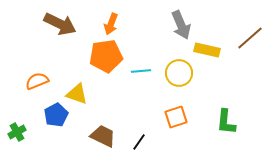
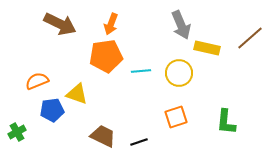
yellow rectangle: moved 2 px up
blue pentagon: moved 4 px left, 5 px up; rotated 20 degrees clockwise
black line: rotated 36 degrees clockwise
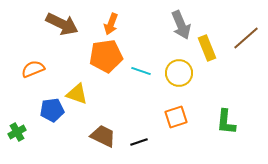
brown arrow: moved 2 px right
brown line: moved 4 px left
yellow rectangle: rotated 55 degrees clockwise
cyan line: rotated 24 degrees clockwise
orange semicircle: moved 4 px left, 12 px up
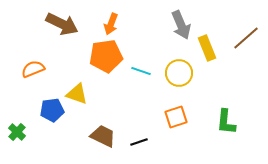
green cross: rotated 18 degrees counterclockwise
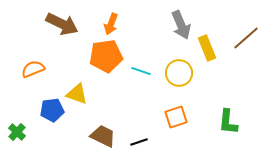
green L-shape: moved 2 px right
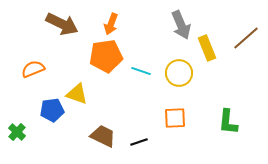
orange square: moved 1 px left, 1 px down; rotated 15 degrees clockwise
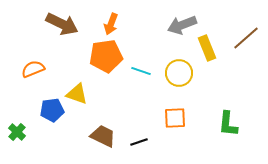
gray arrow: moved 1 px right; rotated 92 degrees clockwise
green L-shape: moved 2 px down
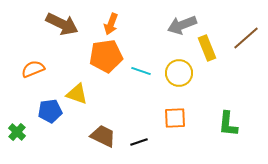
blue pentagon: moved 2 px left, 1 px down
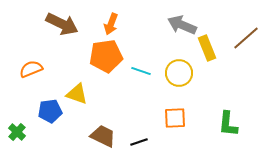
gray arrow: rotated 44 degrees clockwise
orange semicircle: moved 2 px left
